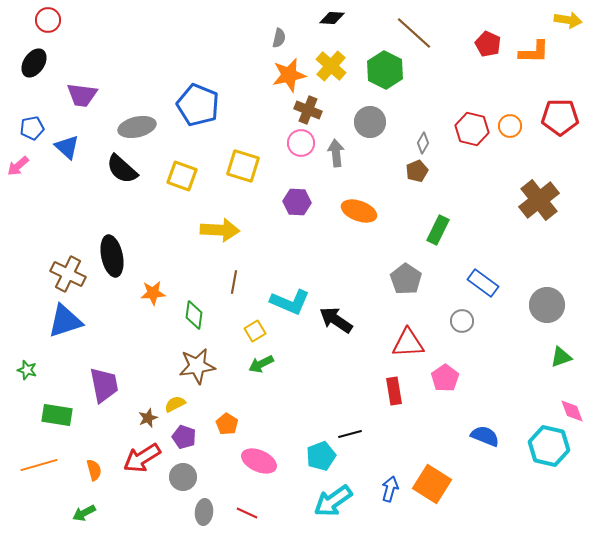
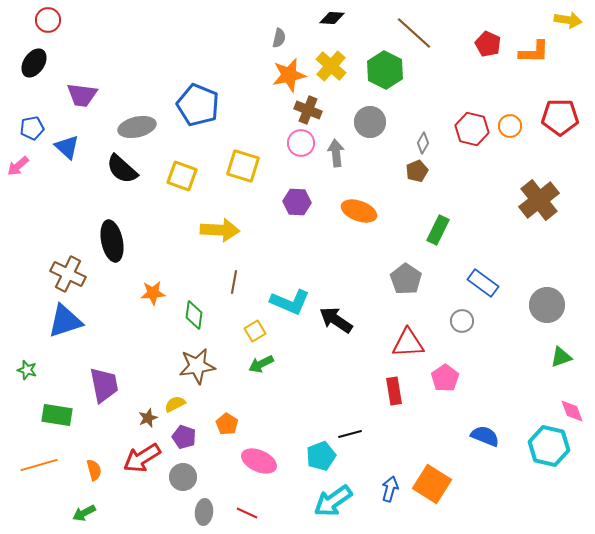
black ellipse at (112, 256): moved 15 px up
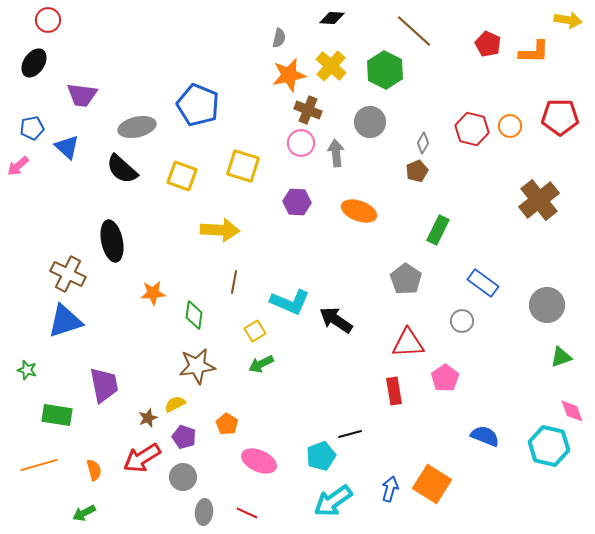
brown line at (414, 33): moved 2 px up
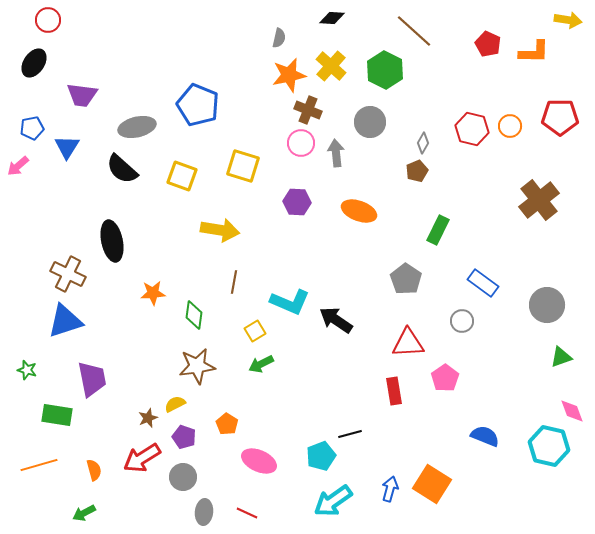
blue triangle at (67, 147): rotated 20 degrees clockwise
yellow arrow at (220, 230): rotated 6 degrees clockwise
purple trapezoid at (104, 385): moved 12 px left, 6 px up
